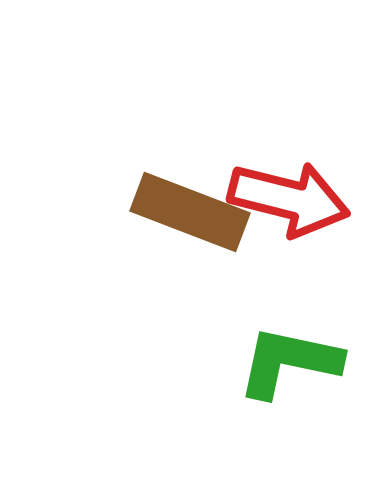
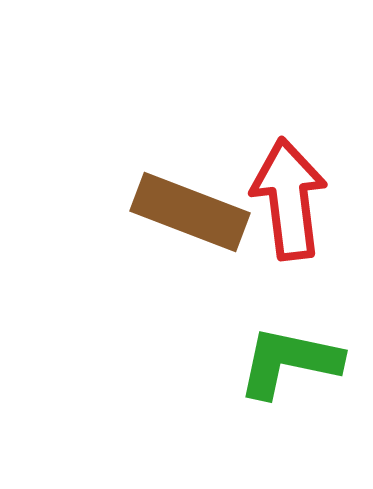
red arrow: rotated 111 degrees counterclockwise
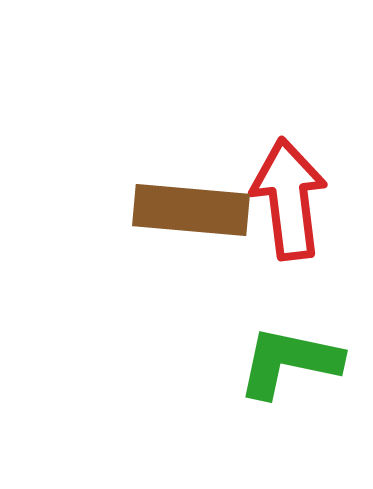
brown rectangle: moved 1 px right, 2 px up; rotated 16 degrees counterclockwise
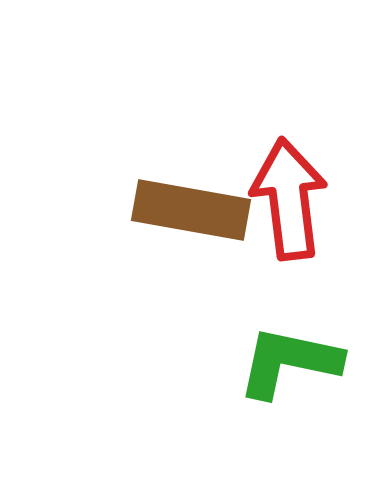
brown rectangle: rotated 5 degrees clockwise
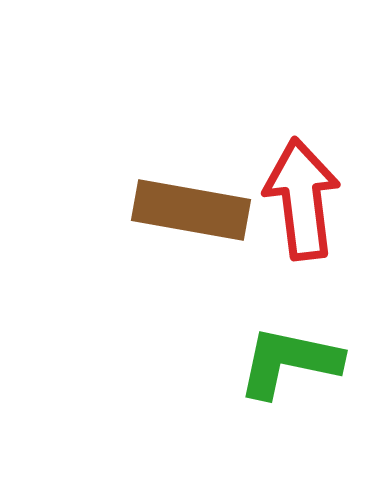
red arrow: moved 13 px right
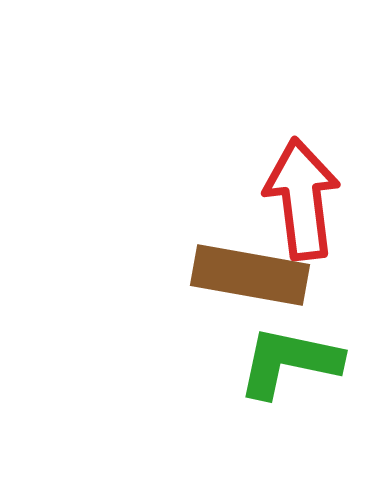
brown rectangle: moved 59 px right, 65 px down
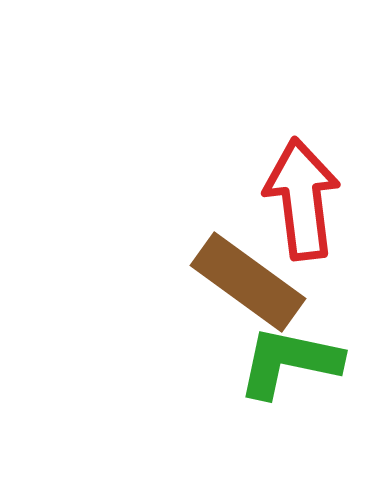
brown rectangle: moved 2 px left, 7 px down; rotated 26 degrees clockwise
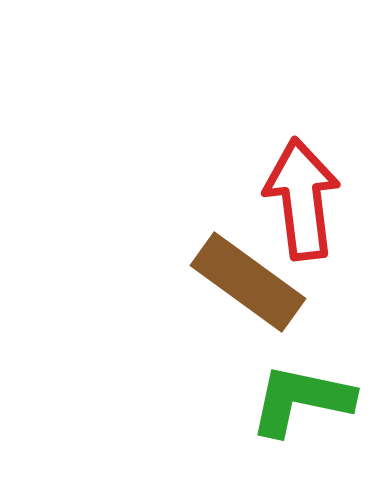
green L-shape: moved 12 px right, 38 px down
